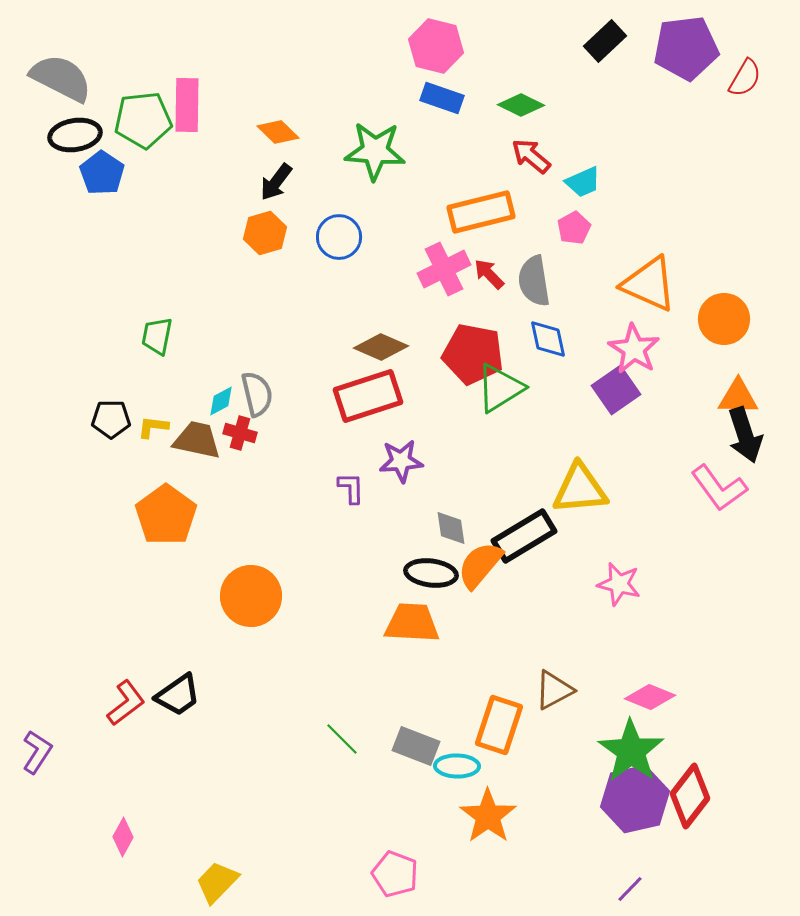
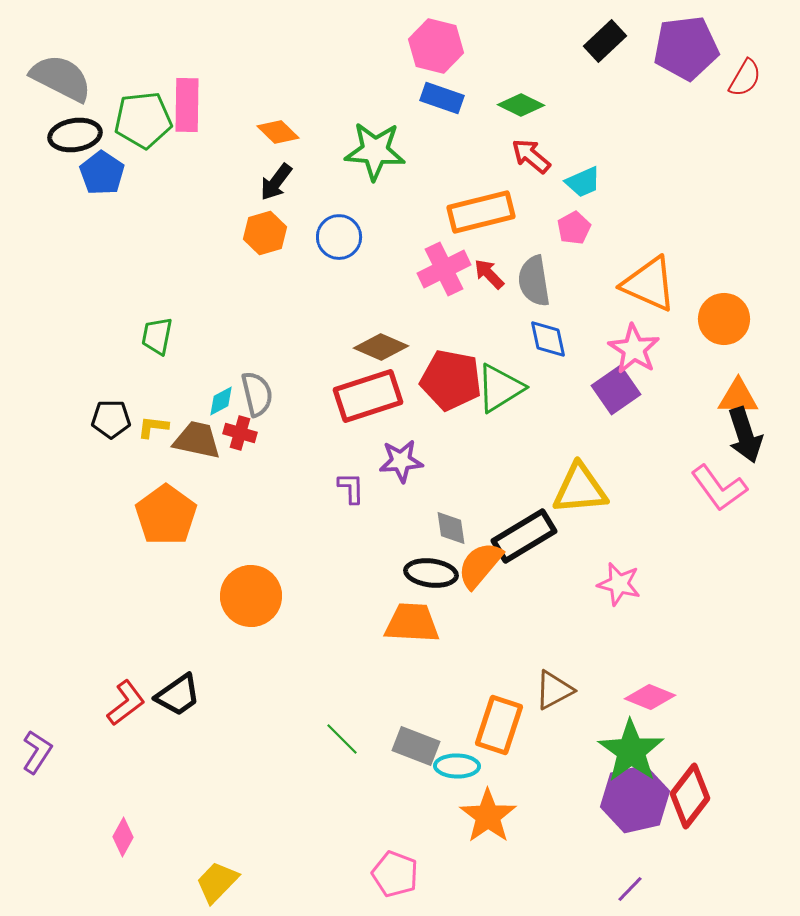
red pentagon at (473, 354): moved 22 px left, 26 px down
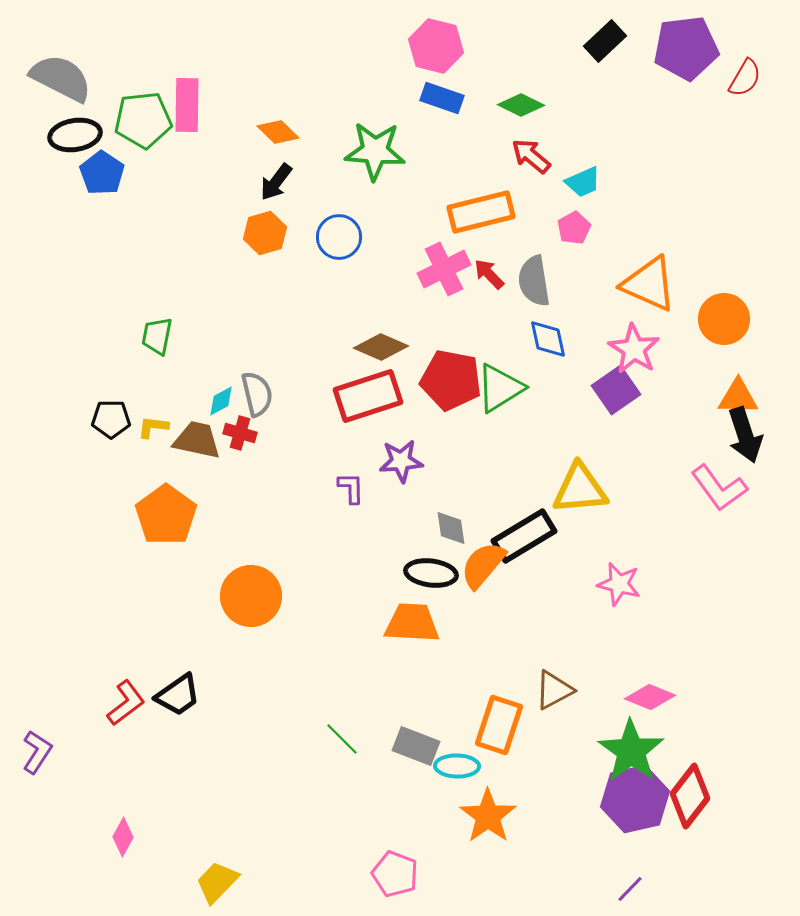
orange semicircle at (480, 565): moved 3 px right
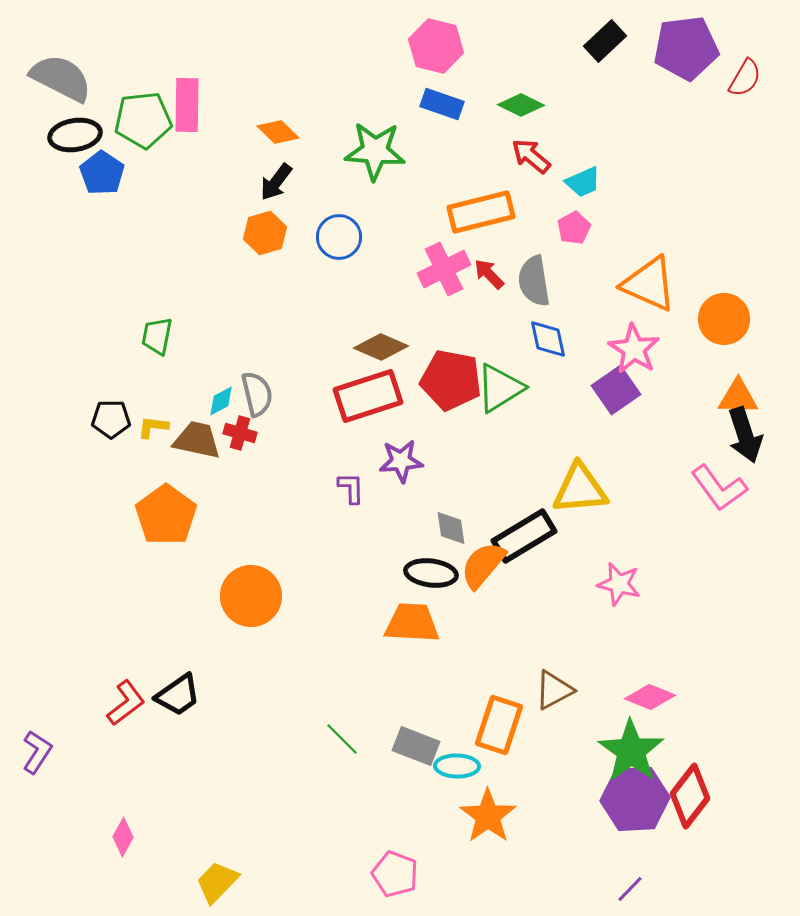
blue rectangle at (442, 98): moved 6 px down
purple hexagon at (635, 799): rotated 10 degrees clockwise
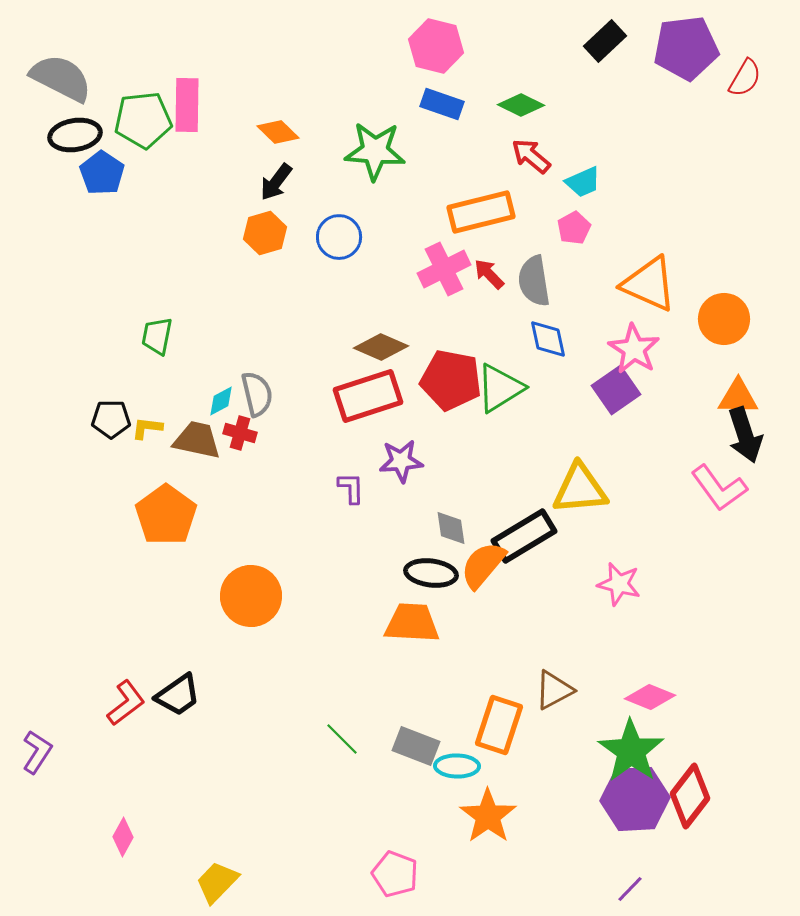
yellow L-shape at (153, 427): moved 6 px left, 1 px down
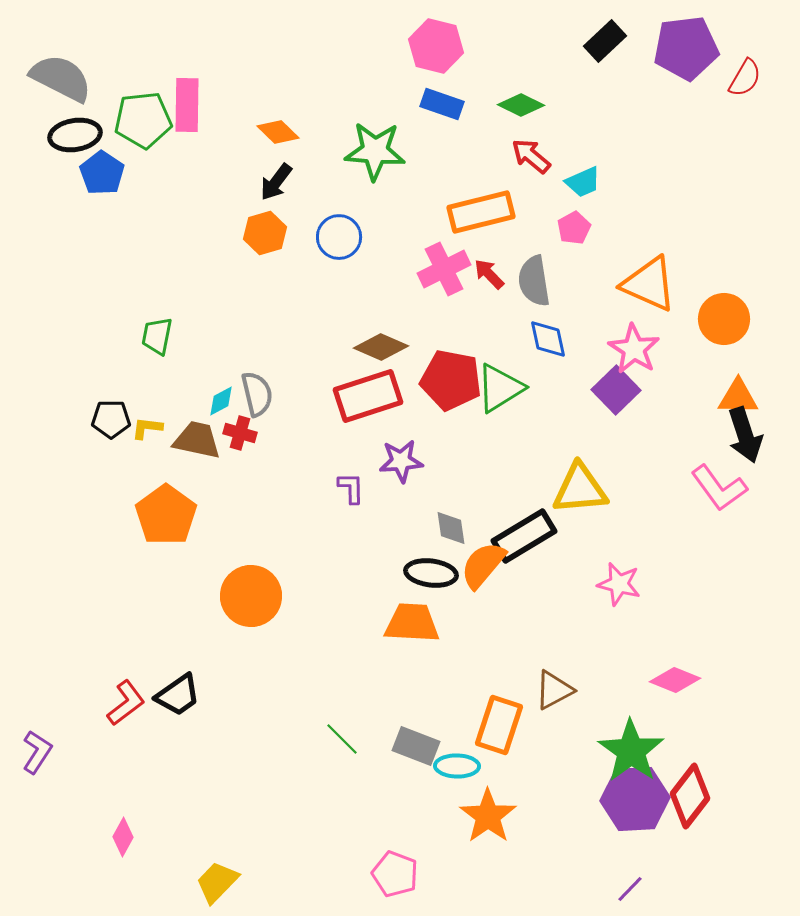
purple square at (616, 390): rotated 9 degrees counterclockwise
pink diamond at (650, 697): moved 25 px right, 17 px up
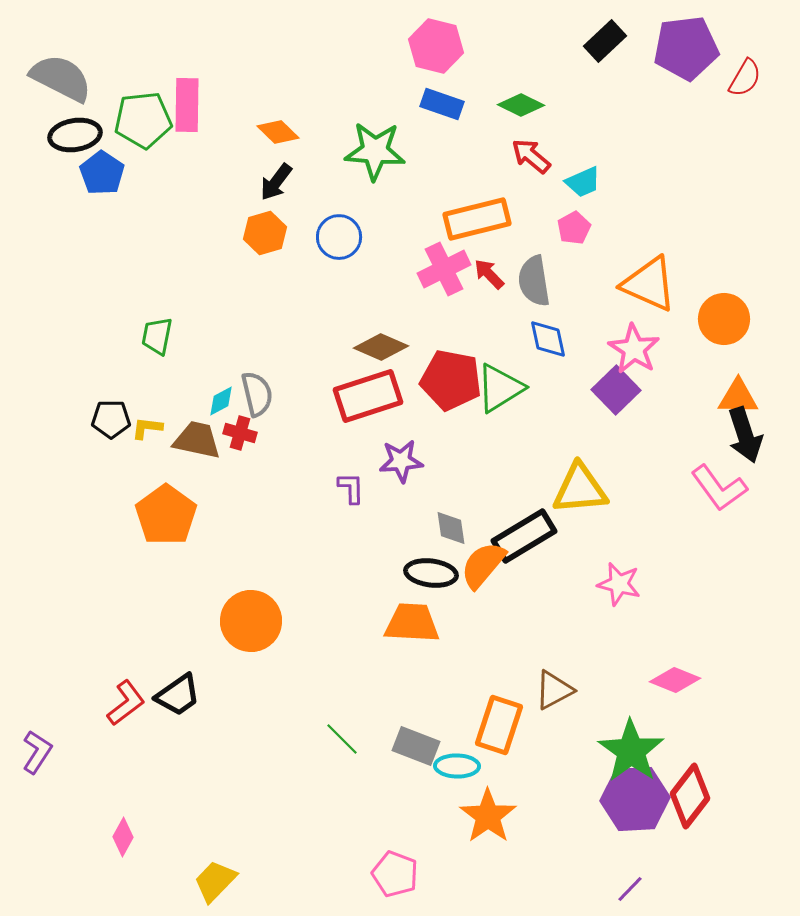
orange rectangle at (481, 212): moved 4 px left, 7 px down
orange circle at (251, 596): moved 25 px down
yellow trapezoid at (217, 882): moved 2 px left, 1 px up
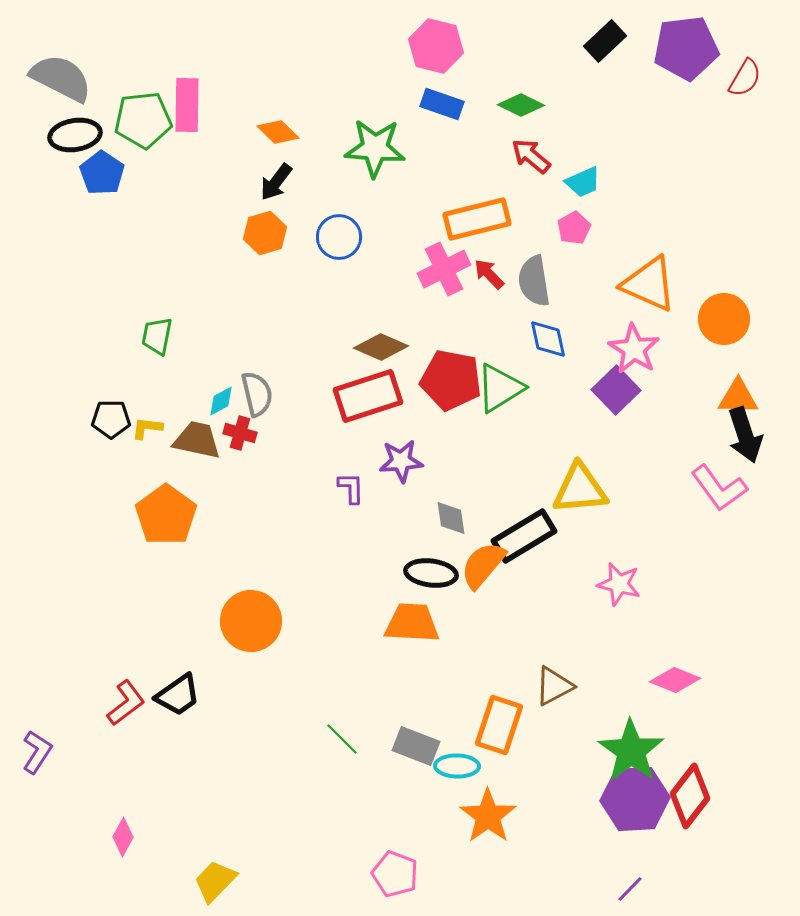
green star at (375, 151): moved 3 px up
gray diamond at (451, 528): moved 10 px up
brown triangle at (554, 690): moved 4 px up
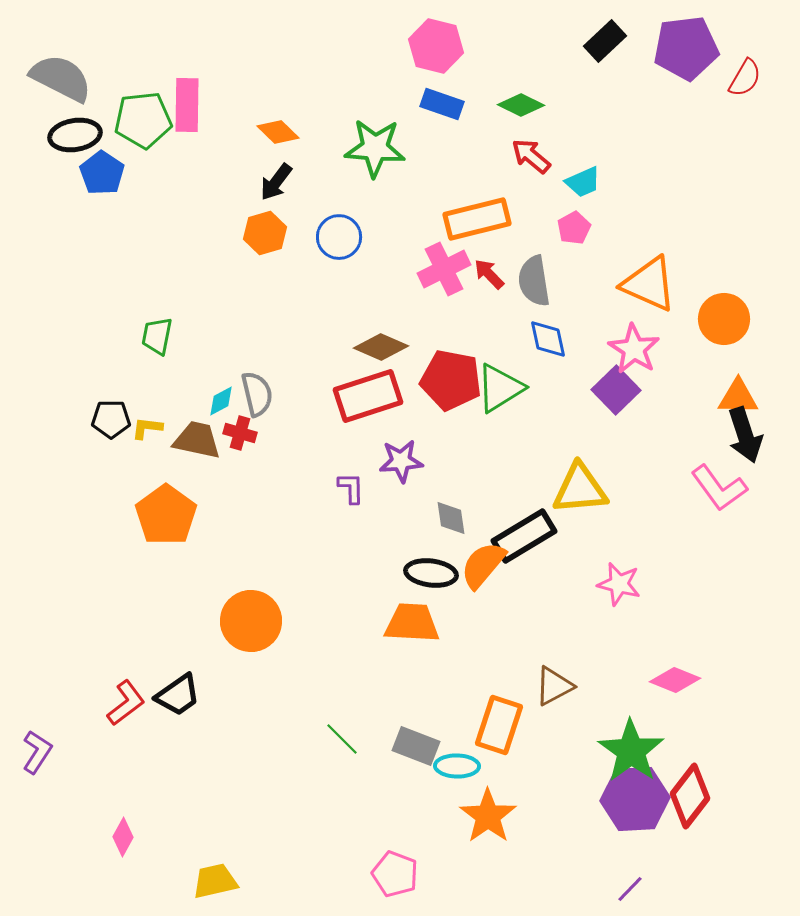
yellow trapezoid at (215, 881): rotated 33 degrees clockwise
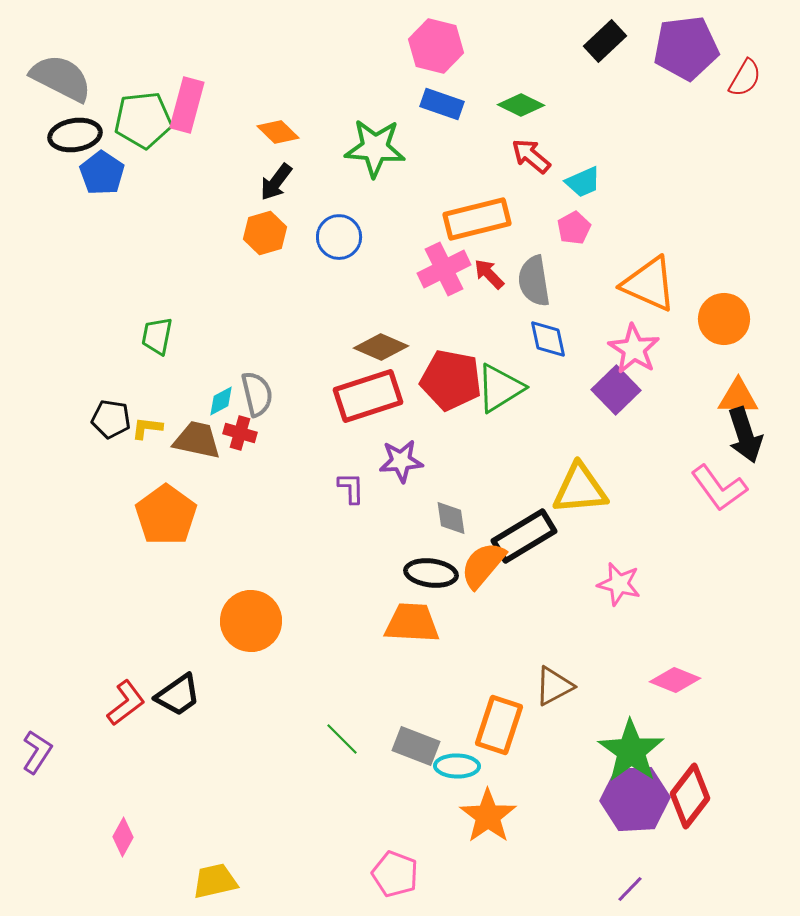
pink rectangle at (187, 105): rotated 14 degrees clockwise
black pentagon at (111, 419): rotated 9 degrees clockwise
